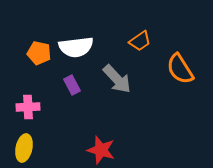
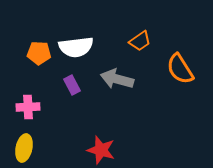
orange pentagon: rotated 10 degrees counterclockwise
gray arrow: rotated 148 degrees clockwise
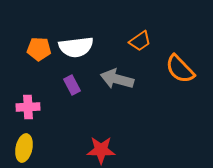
orange pentagon: moved 4 px up
orange semicircle: rotated 12 degrees counterclockwise
red star: rotated 16 degrees counterclockwise
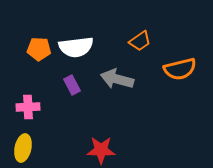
orange semicircle: rotated 60 degrees counterclockwise
yellow ellipse: moved 1 px left
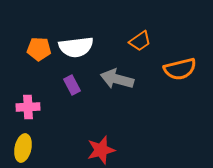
red star: rotated 16 degrees counterclockwise
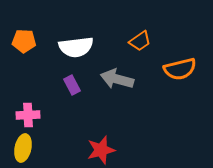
orange pentagon: moved 15 px left, 8 px up
pink cross: moved 8 px down
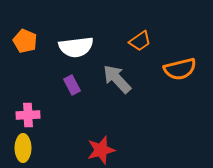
orange pentagon: moved 1 px right; rotated 20 degrees clockwise
gray arrow: rotated 32 degrees clockwise
yellow ellipse: rotated 12 degrees counterclockwise
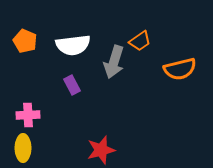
white semicircle: moved 3 px left, 2 px up
gray arrow: moved 3 px left, 17 px up; rotated 120 degrees counterclockwise
